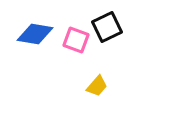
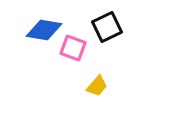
blue diamond: moved 9 px right, 4 px up
pink square: moved 3 px left, 8 px down
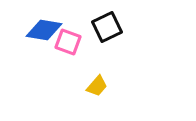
pink square: moved 5 px left, 6 px up
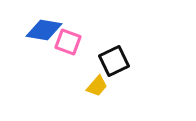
black square: moved 7 px right, 34 px down
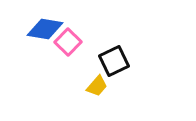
blue diamond: moved 1 px right, 1 px up
pink square: rotated 24 degrees clockwise
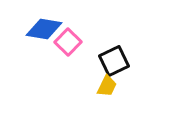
blue diamond: moved 1 px left
yellow trapezoid: moved 10 px right; rotated 15 degrees counterclockwise
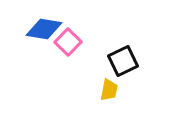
black square: moved 9 px right
yellow trapezoid: moved 2 px right, 4 px down; rotated 15 degrees counterclockwise
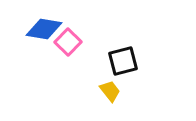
black square: rotated 12 degrees clockwise
yellow trapezoid: moved 1 px right, 1 px down; rotated 50 degrees counterclockwise
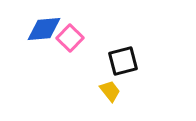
blue diamond: rotated 15 degrees counterclockwise
pink square: moved 2 px right, 4 px up
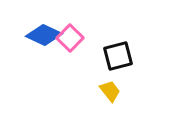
blue diamond: moved 6 px down; rotated 30 degrees clockwise
black square: moved 5 px left, 5 px up
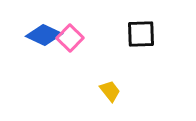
black square: moved 23 px right, 22 px up; rotated 12 degrees clockwise
